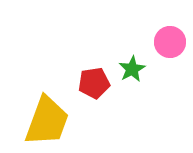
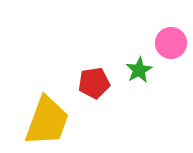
pink circle: moved 1 px right, 1 px down
green star: moved 7 px right, 1 px down
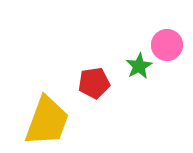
pink circle: moved 4 px left, 2 px down
green star: moved 4 px up
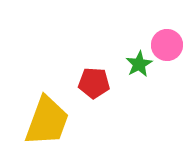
green star: moved 2 px up
red pentagon: rotated 12 degrees clockwise
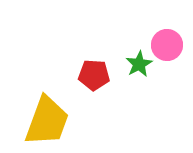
red pentagon: moved 8 px up
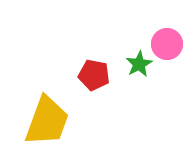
pink circle: moved 1 px up
red pentagon: rotated 8 degrees clockwise
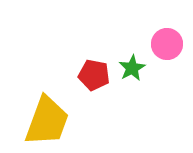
green star: moved 7 px left, 4 px down
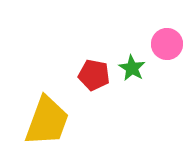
green star: rotated 12 degrees counterclockwise
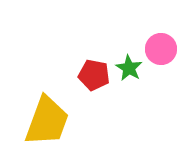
pink circle: moved 6 px left, 5 px down
green star: moved 3 px left
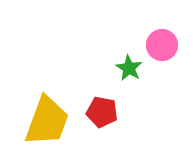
pink circle: moved 1 px right, 4 px up
red pentagon: moved 8 px right, 37 px down
